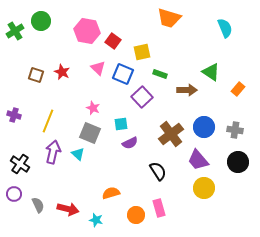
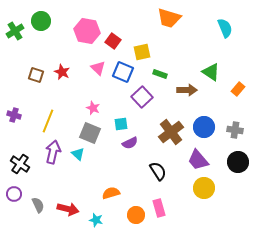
blue square: moved 2 px up
brown cross: moved 2 px up
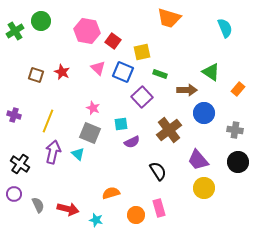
blue circle: moved 14 px up
brown cross: moved 2 px left, 2 px up
purple semicircle: moved 2 px right, 1 px up
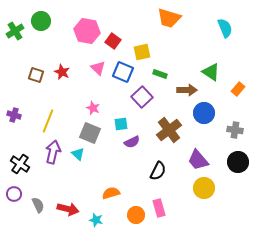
black semicircle: rotated 60 degrees clockwise
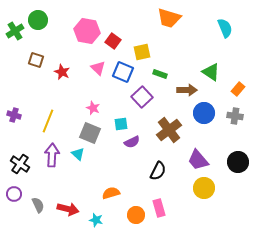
green circle: moved 3 px left, 1 px up
brown square: moved 15 px up
gray cross: moved 14 px up
purple arrow: moved 1 px left, 3 px down; rotated 10 degrees counterclockwise
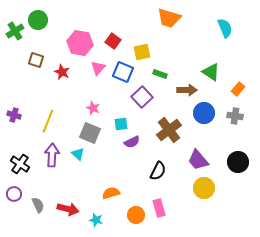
pink hexagon: moved 7 px left, 12 px down
pink triangle: rotated 28 degrees clockwise
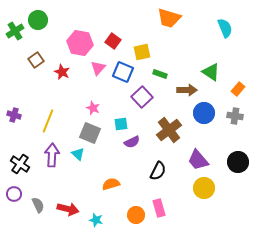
brown square: rotated 35 degrees clockwise
orange semicircle: moved 9 px up
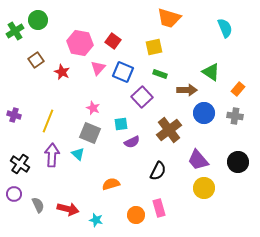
yellow square: moved 12 px right, 5 px up
